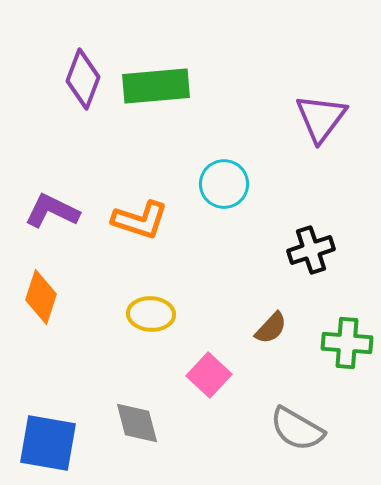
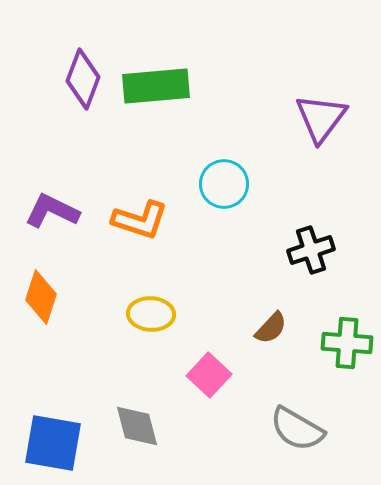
gray diamond: moved 3 px down
blue square: moved 5 px right
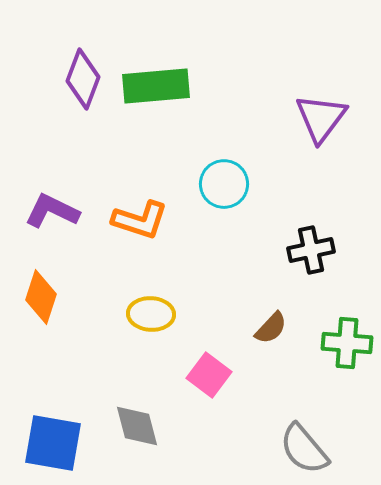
black cross: rotated 6 degrees clockwise
pink square: rotated 6 degrees counterclockwise
gray semicircle: moved 7 px right, 20 px down; rotated 20 degrees clockwise
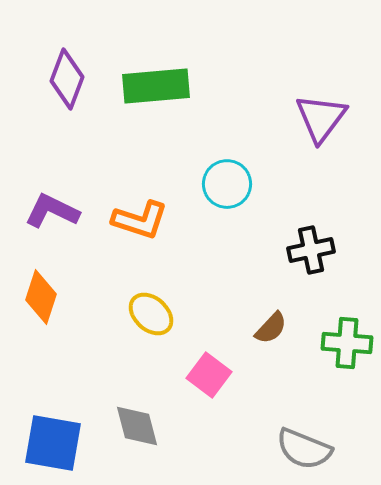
purple diamond: moved 16 px left
cyan circle: moved 3 px right
yellow ellipse: rotated 39 degrees clockwise
gray semicircle: rotated 28 degrees counterclockwise
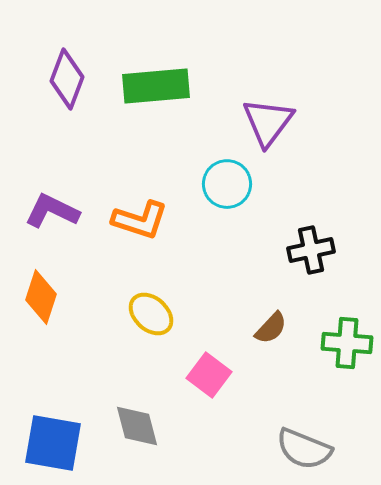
purple triangle: moved 53 px left, 4 px down
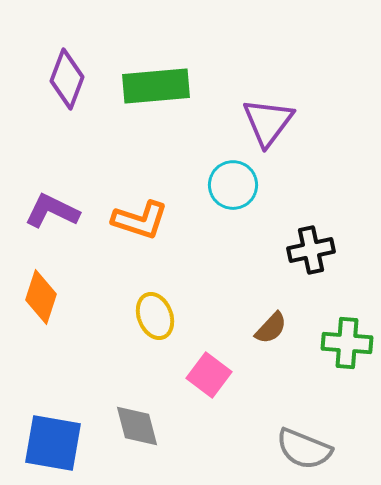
cyan circle: moved 6 px right, 1 px down
yellow ellipse: moved 4 px right, 2 px down; rotated 27 degrees clockwise
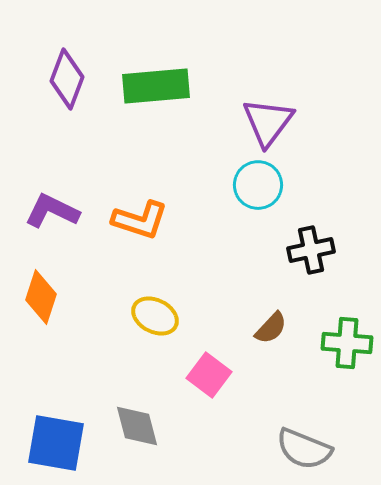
cyan circle: moved 25 px right
yellow ellipse: rotated 42 degrees counterclockwise
blue square: moved 3 px right
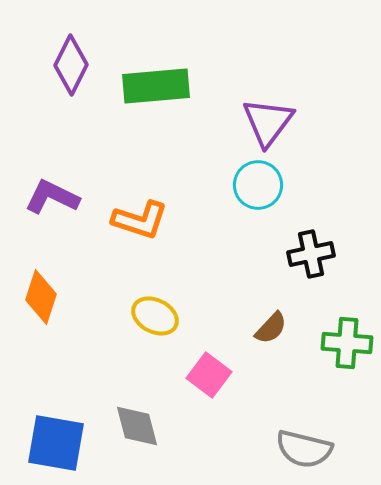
purple diamond: moved 4 px right, 14 px up; rotated 6 degrees clockwise
purple L-shape: moved 14 px up
black cross: moved 4 px down
gray semicircle: rotated 8 degrees counterclockwise
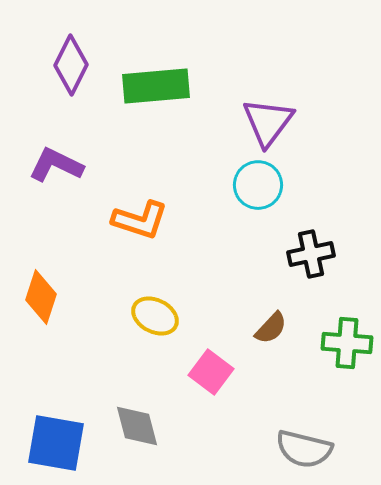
purple L-shape: moved 4 px right, 32 px up
pink square: moved 2 px right, 3 px up
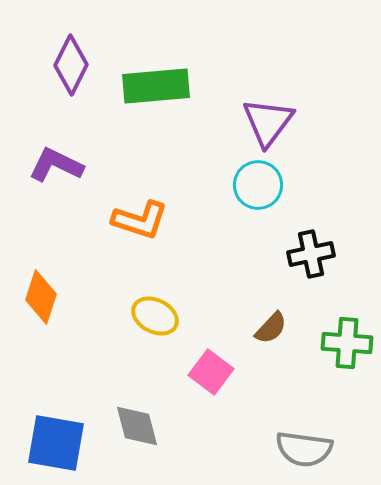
gray semicircle: rotated 6 degrees counterclockwise
